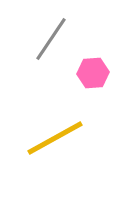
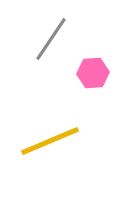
yellow line: moved 5 px left, 3 px down; rotated 6 degrees clockwise
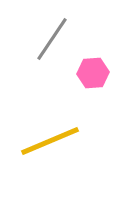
gray line: moved 1 px right
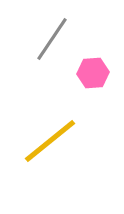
yellow line: rotated 16 degrees counterclockwise
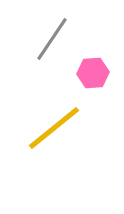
yellow line: moved 4 px right, 13 px up
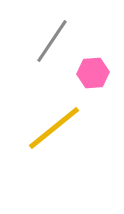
gray line: moved 2 px down
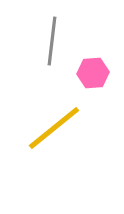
gray line: rotated 27 degrees counterclockwise
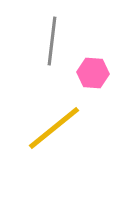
pink hexagon: rotated 8 degrees clockwise
